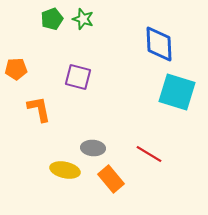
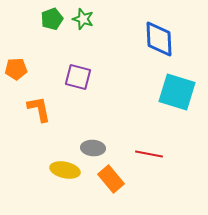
blue diamond: moved 5 px up
red line: rotated 20 degrees counterclockwise
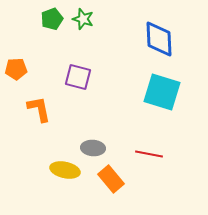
cyan square: moved 15 px left
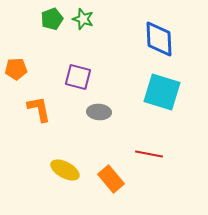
gray ellipse: moved 6 px right, 36 px up
yellow ellipse: rotated 16 degrees clockwise
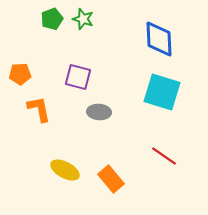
orange pentagon: moved 4 px right, 5 px down
red line: moved 15 px right, 2 px down; rotated 24 degrees clockwise
